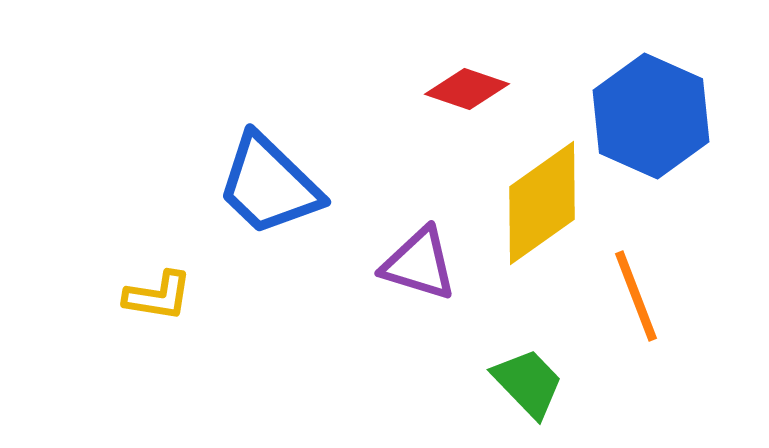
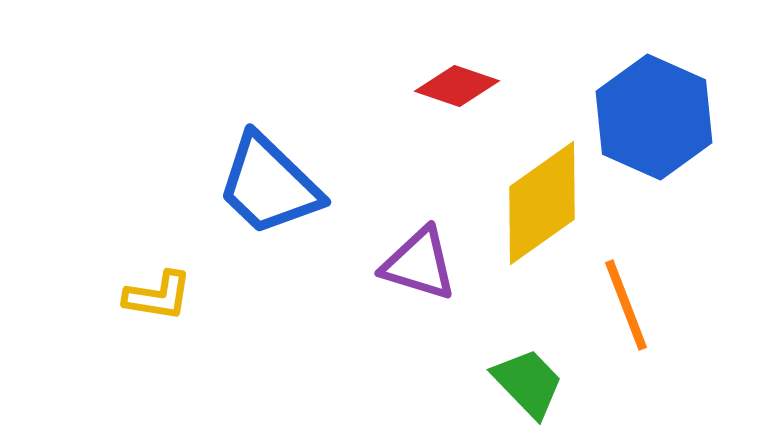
red diamond: moved 10 px left, 3 px up
blue hexagon: moved 3 px right, 1 px down
orange line: moved 10 px left, 9 px down
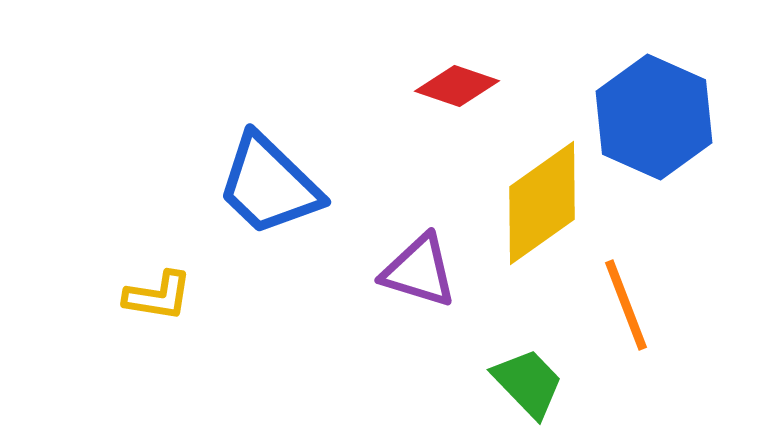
purple triangle: moved 7 px down
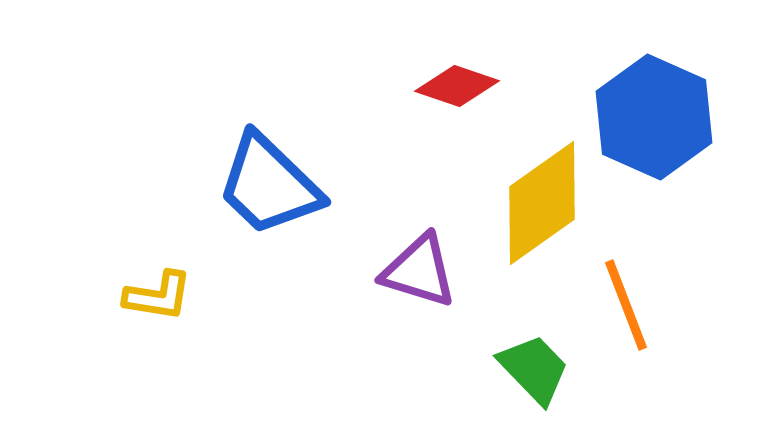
green trapezoid: moved 6 px right, 14 px up
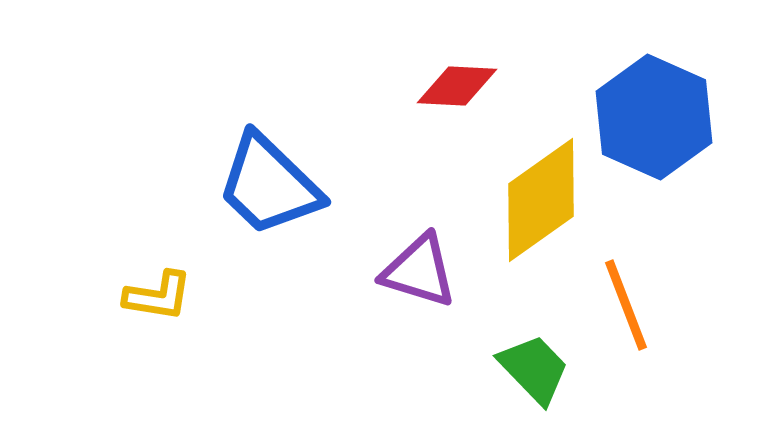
red diamond: rotated 16 degrees counterclockwise
yellow diamond: moved 1 px left, 3 px up
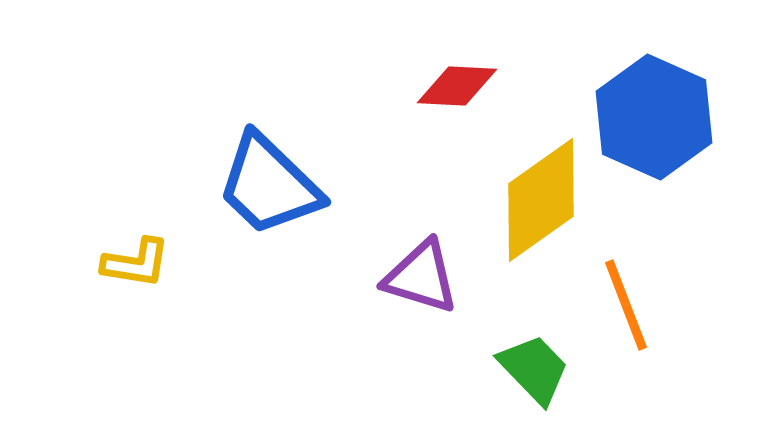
purple triangle: moved 2 px right, 6 px down
yellow L-shape: moved 22 px left, 33 px up
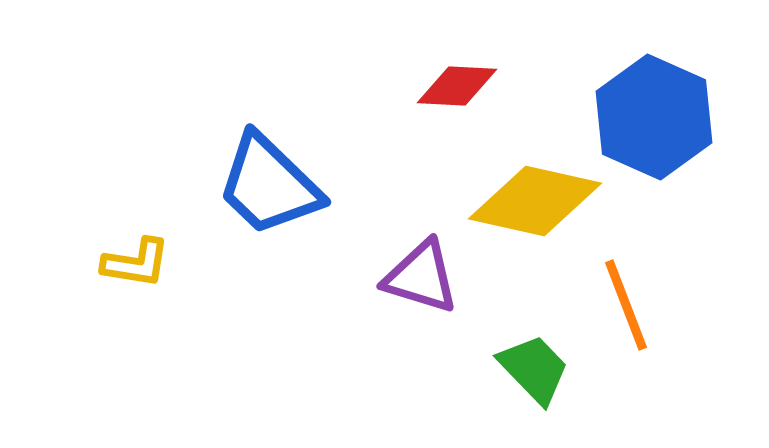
yellow diamond: moved 6 px left, 1 px down; rotated 48 degrees clockwise
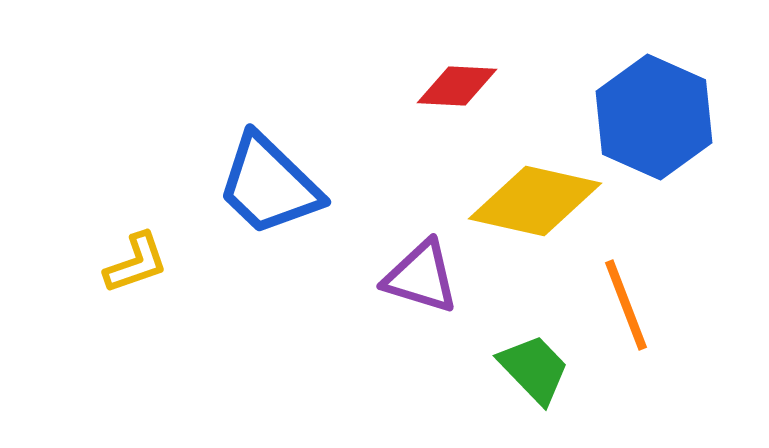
yellow L-shape: rotated 28 degrees counterclockwise
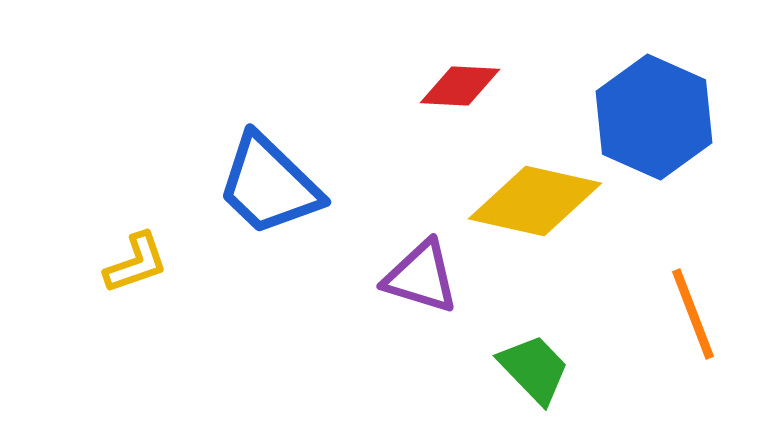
red diamond: moved 3 px right
orange line: moved 67 px right, 9 px down
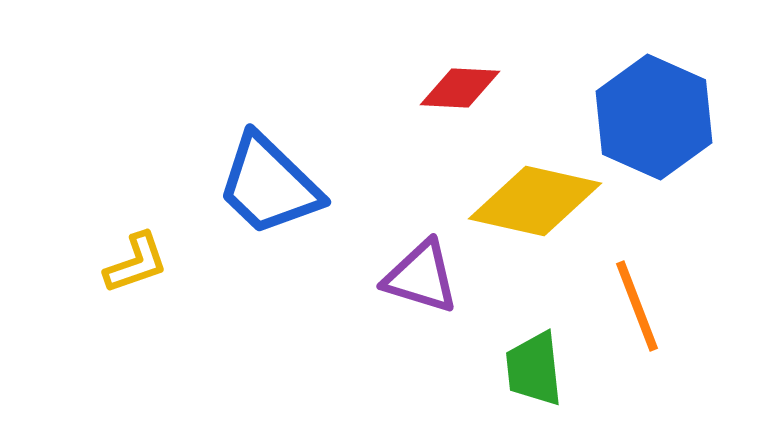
red diamond: moved 2 px down
orange line: moved 56 px left, 8 px up
green trapezoid: rotated 142 degrees counterclockwise
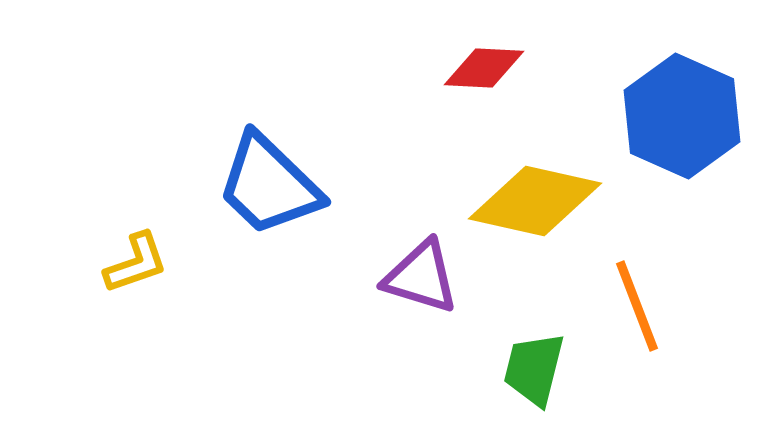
red diamond: moved 24 px right, 20 px up
blue hexagon: moved 28 px right, 1 px up
green trapezoid: rotated 20 degrees clockwise
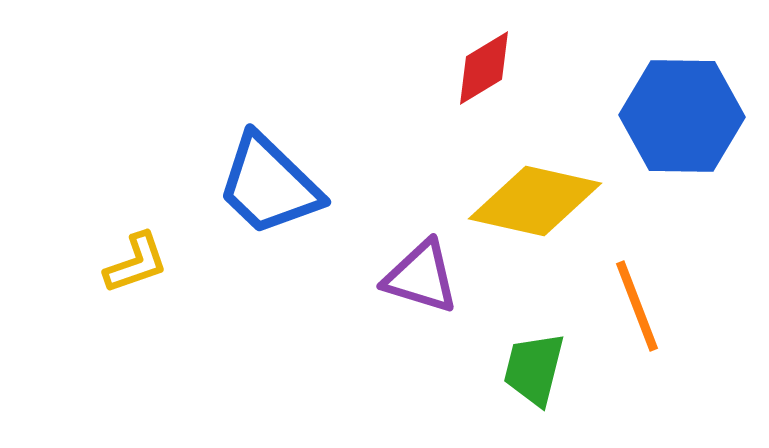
red diamond: rotated 34 degrees counterclockwise
blue hexagon: rotated 23 degrees counterclockwise
